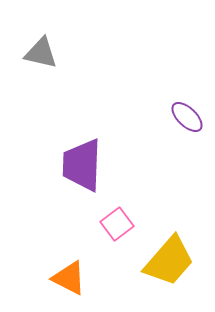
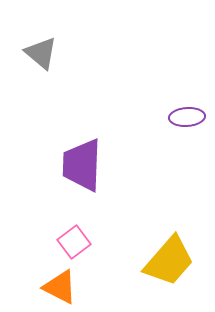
gray triangle: rotated 27 degrees clockwise
purple ellipse: rotated 48 degrees counterclockwise
pink square: moved 43 px left, 18 px down
orange triangle: moved 9 px left, 9 px down
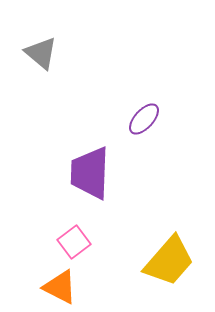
purple ellipse: moved 43 px left, 2 px down; rotated 44 degrees counterclockwise
purple trapezoid: moved 8 px right, 8 px down
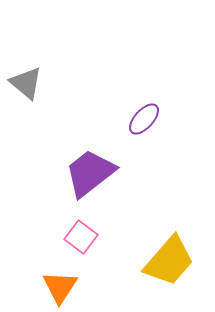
gray triangle: moved 15 px left, 30 px down
purple trapezoid: rotated 50 degrees clockwise
pink square: moved 7 px right, 5 px up; rotated 16 degrees counterclockwise
orange triangle: rotated 36 degrees clockwise
